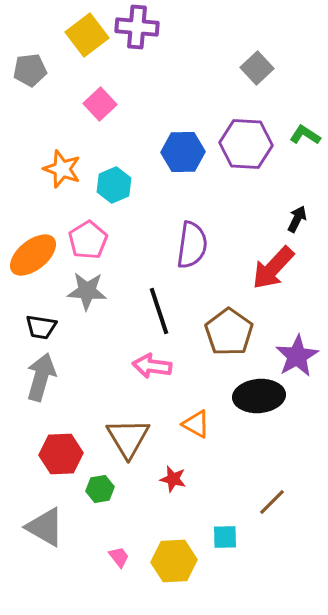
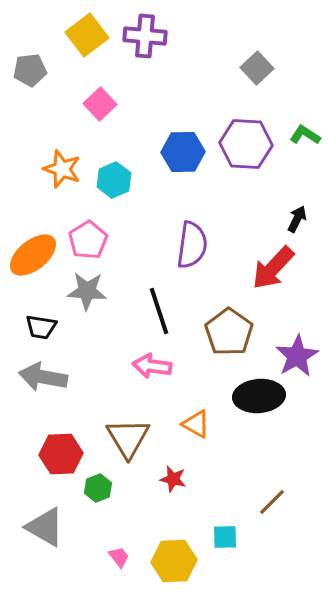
purple cross: moved 8 px right, 9 px down
cyan hexagon: moved 5 px up
gray arrow: moved 2 px right; rotated 96 degrees counterclockwise
green hexagon: moved 2 px left, 1 px up; rotated 12 degrees counterclockwise
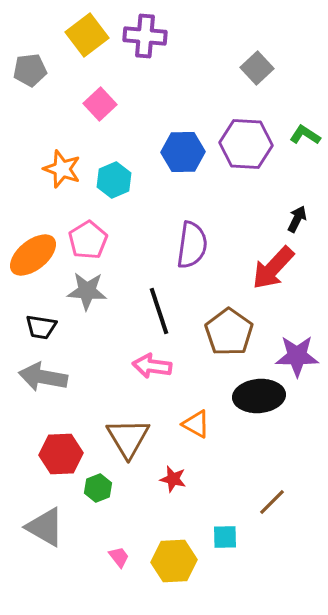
purple star: rotated 30 degrees clockwise
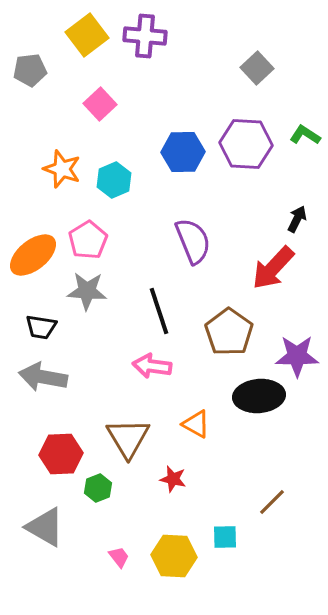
purple semicircle: moved 1 px right, 4 px up; rotated 30 degrees counterclockwise
yellow hexagon: moved 5 px up; rotated 6 degrees clockwise
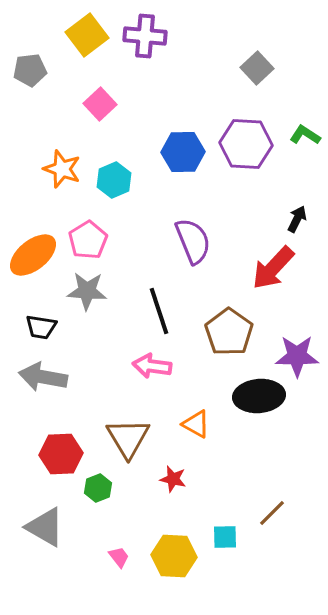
brown line: moved 11 px down
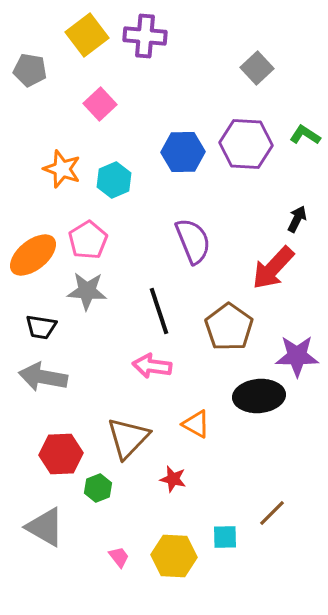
gray pentagon: rotated 16 degrees clockwise
brown pentagon: moved 5 px up
brown triangle: rotated 15 degrees clockwise
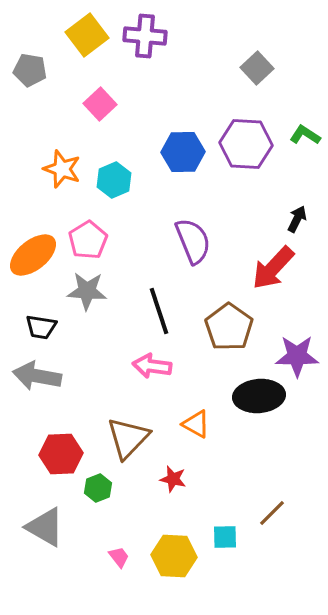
gray arrow: moved 6 px left, 1 px up
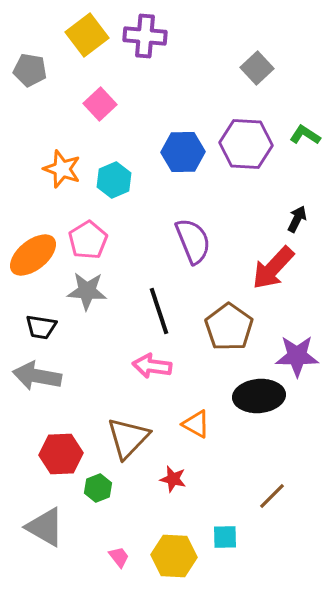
brown line: moved 17 px up
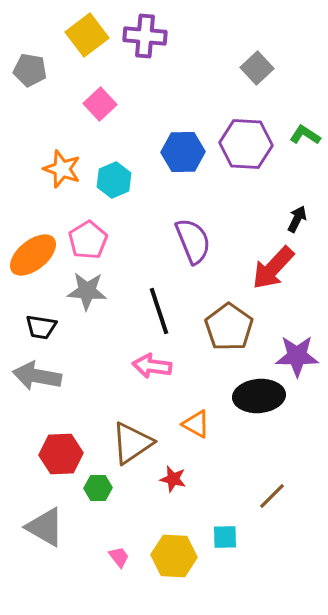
brown triangle: moved 4 px right, 5 px down; rotated 12 degrees clockwise
green hexagon: rotated 20 degrees clockwise
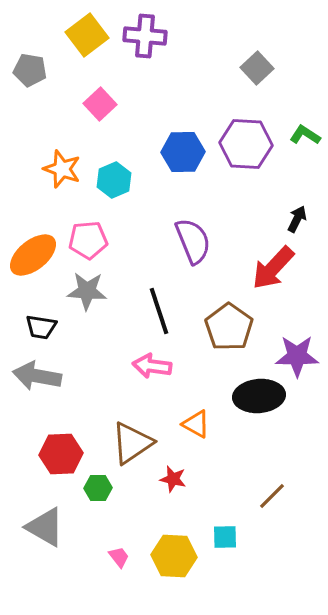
pink pentagon: rotated 27 degrees clockwise
